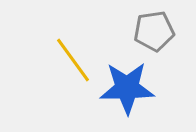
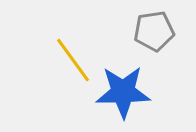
blue star: moved 4 px left, 4 px down
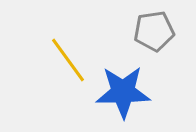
yellow line: moved 5 px left
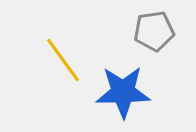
yellow line: moved 5 px left
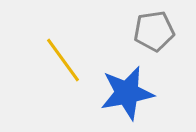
blue star: moved 4 px right, 1 px down; rotated 10 degrees counterclockwise
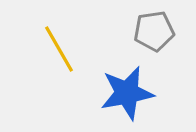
yellow line: moved 4 px left, 11 px up; rotated 6 degrees clockwise
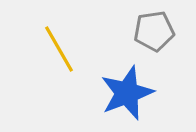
blue star: rotated 10 degrees counterclockwise
